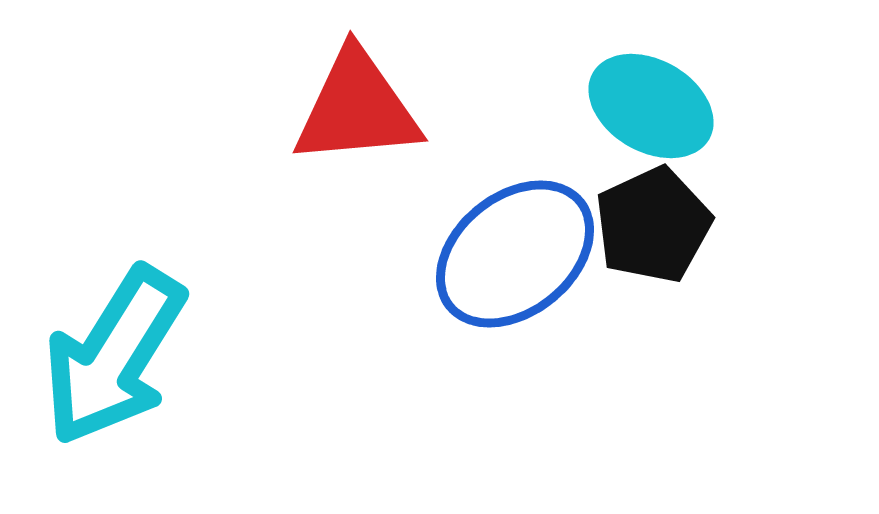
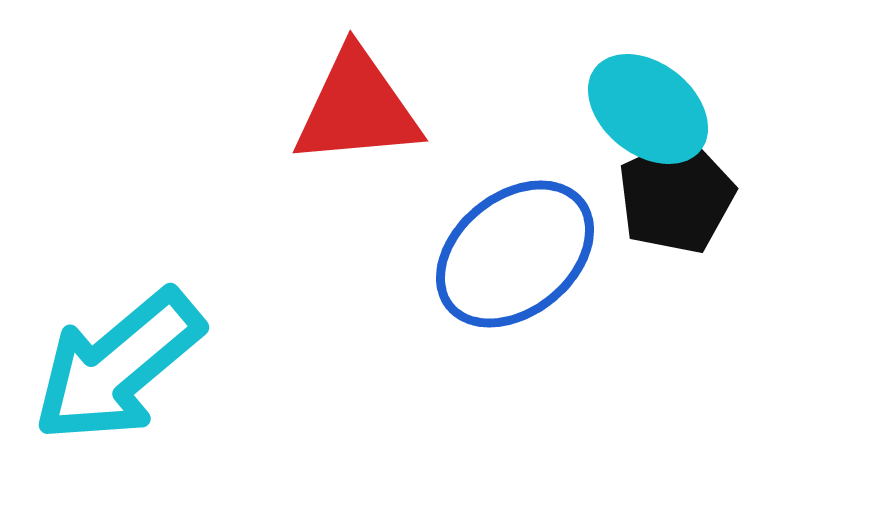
cyan ellipse: moved 3 px left, 3 px down; rotated 8 degrees clockwise
black pentagon: moved 23 px right, 29 px up
cyan arrow: moved 4 px right, 10 px down; rotated 18 degrees clockwise
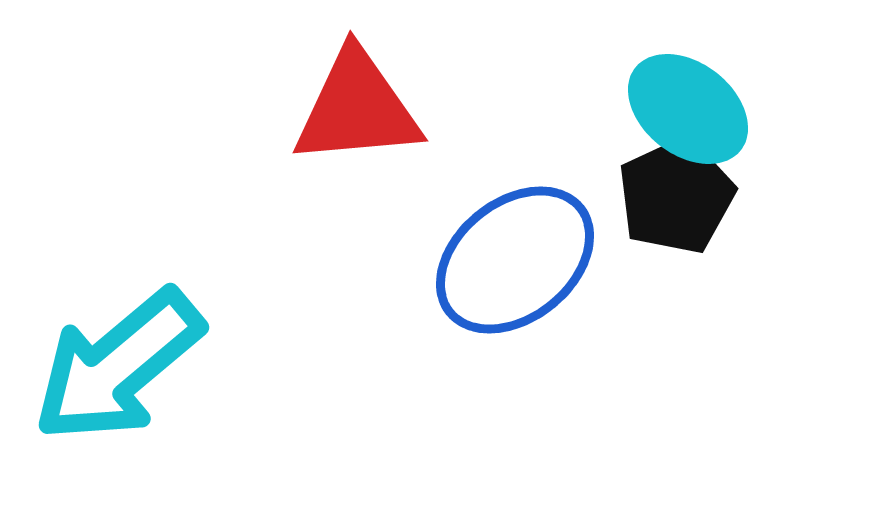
cyan ellipse: moved 40 px right
blue ellipse: moved 6 px down
